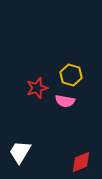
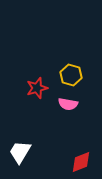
pink semicircle: moved 3 px right, 3 px down
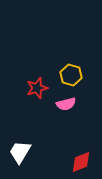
pink semicircle: moved 2 px left; rotated 24 degrees counterclockwise
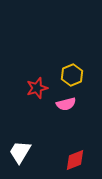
yellow hexagon: moved 1 px right; rotated 20 degrees clockwise
red diamond: moved 6 px left, 2 px up
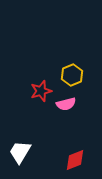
red star: moved 4 px right, 3 px down
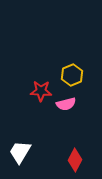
red star: rotated 20 degrees clockwise
red diamond: rotated 40 degrees counterclockwise
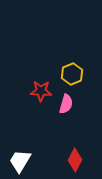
yellow hexagon: moved 1 px up
pink semicircle: rotated 60 degrees counterclockwise
white trapezoid: moved 9 px down
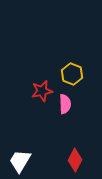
yellow hexagon: rotated 15 degrees counterclockwise
red star: moved 1 px right; rotated 15 degrees counterclockwise
pink semicircle: moved 1 px left; rotated 18 degrees counterclockwise
